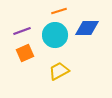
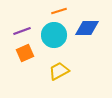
cyan circle: moved 1 px left
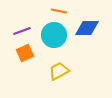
orange line: rotated 28 degrees clockwise
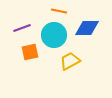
purple line: moved 3 px up
orange square: moved 5 px right, 1 px up; rotated 12 degrees clockwise
yellow trapezoid: moved 11 px right, 10 px up
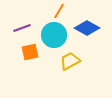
orange line: rotated 70 degrees counterclockwise
blue diamond: rotated 30 degrees clockwise
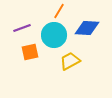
blue diamond: rotated 25 degrees counterclockwise
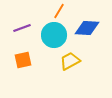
orange square: moved 7 px left, 8 px down
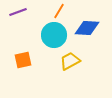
purple line: moved 4 px left, 16 px up
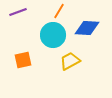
cyan circle: moved 1 px left
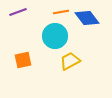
orange line: moved 2 px right, 1 px down; rotated 49 degrees clockwise
blue diamond: moved 10 px up; rotated 50 degrees clockwise
cyan circle: moved 2 px right, 1 px down
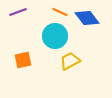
orange line: moved 1 px left; rotated 35 degrees clockwise
